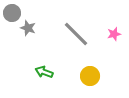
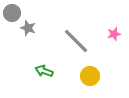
gray line: moved 7 px down
green arrow: moved 1 px up
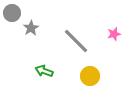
gray star: moved 3 px right; rotated 21 degrees clockwise
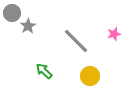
gray star: moved 3 px left, 2 px up
green arrow: rotated 24 degrees clockwise
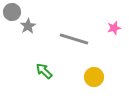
gray circle: moved 1 px up
pink star: moved 6 px up
gray line: moved 2 px left, 2 px up; rotated 28 degrees counterclockwise
yellow circle: moved 4 px right, 1 px down
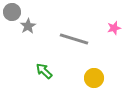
yellow circle: moved 1 px down
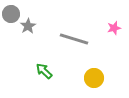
gray circle: moved 1 px left, 2 px down
